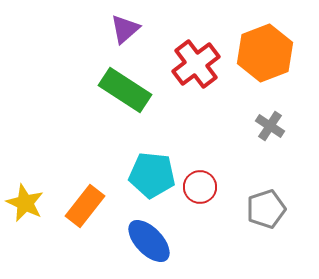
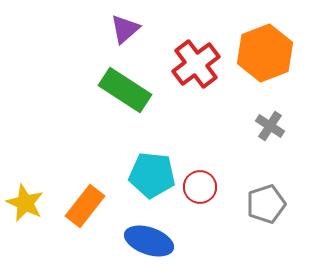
gray pentagon: moved 5 px up
blue ellipse: rotated 27 degrees counterclockwise
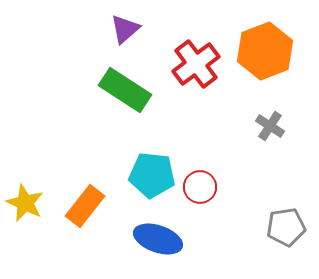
orange hexagon: moved 2 px up
gray pentagon: moved 20 px right, 23 px down; rotated 9 degrees clockwise
blue ellipse: moved 9 px right, 2 px up
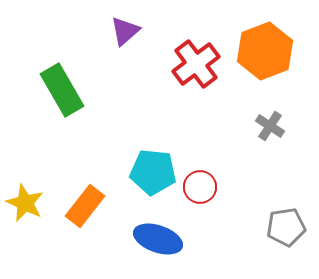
purple triangle: moved 2 px down
green rectangle: moved 63 px left; rotated 27 degrees clockwise
cyan pentagon: moved 1 px right, 3 px up
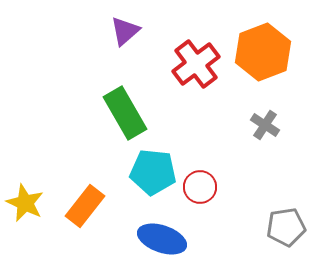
orange hexagon: moved 2 px left, 1 px down
green rectangle: moved 63 px right, 23 px down
gray cross: moved 5 px left, 1 px up
blue ellipse: moved 4 px right
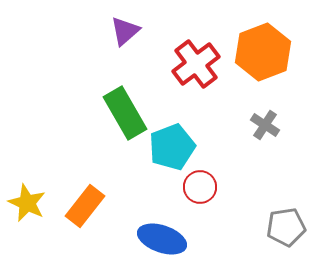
cyan pentagon: moved 19 px right, 25 px up; rotated 27 degrees counterclockwise
yellow star: moved 2 px right
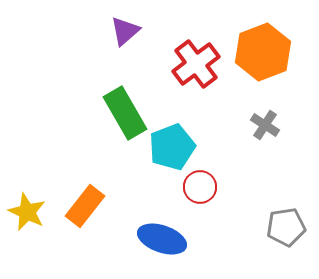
yellow star: moved 9 px down
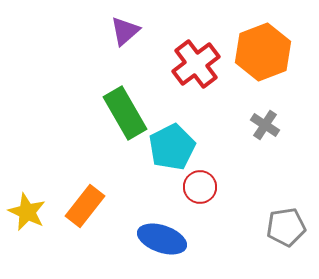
cyan pentagon: rotated 6 degrees counterclockwise
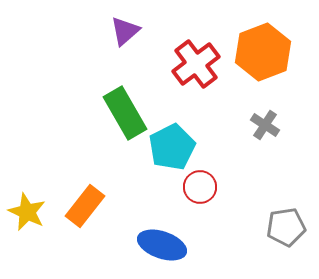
blue ellipse: moved 6 px down
